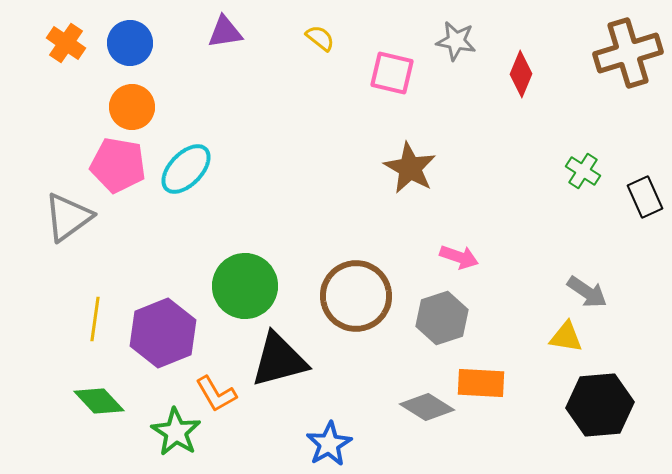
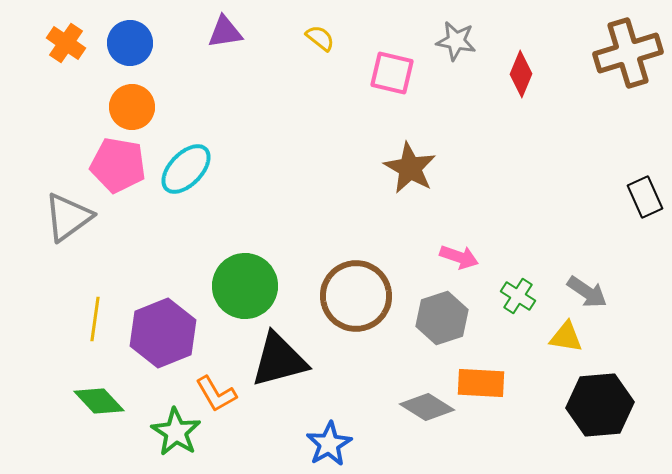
green cross: moved 65 px left, 125 px down
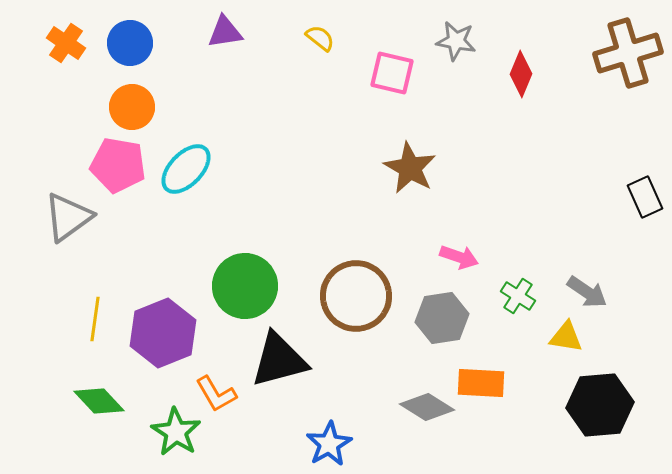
gray hexagon: rotated 9 degrees clockwise
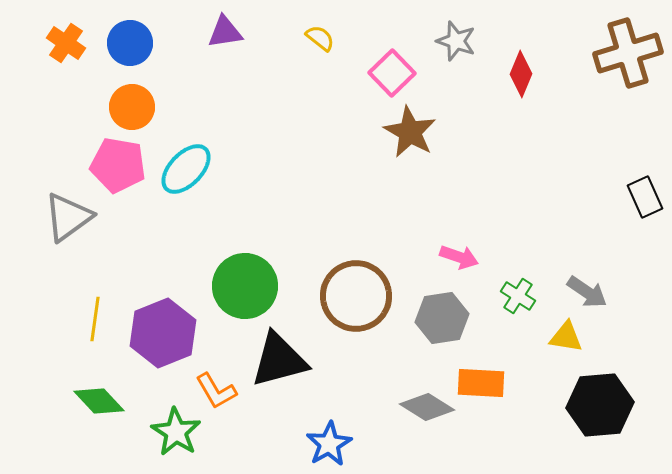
gray star: rotated 9 degrees clockwise
pink square: rotated 33 degrees clockwise
brown star: moved 36 px up
orange L-shape: moved 3 px up
